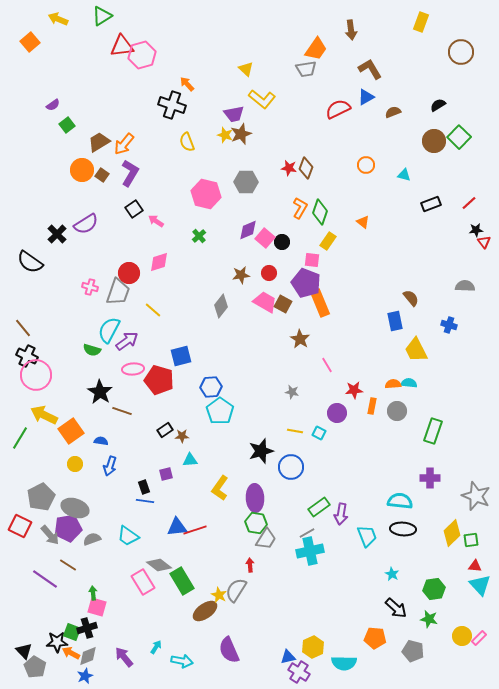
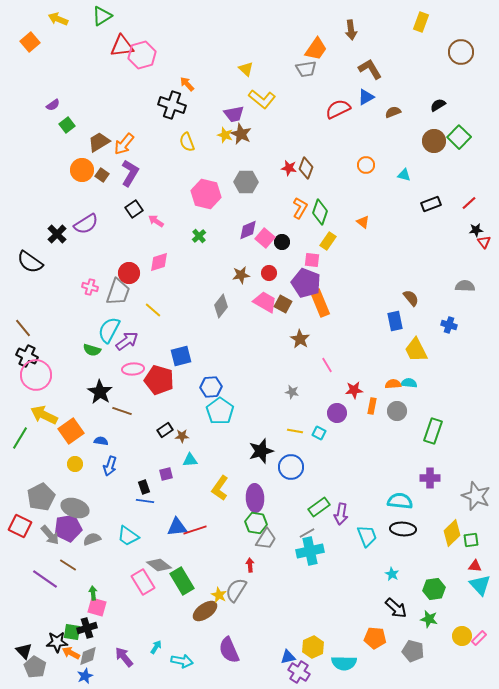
brown star at (241, 134): rotated 25 degrees counterclockwise
green square at (72, 632): rotated 12 degrees counterclockwise
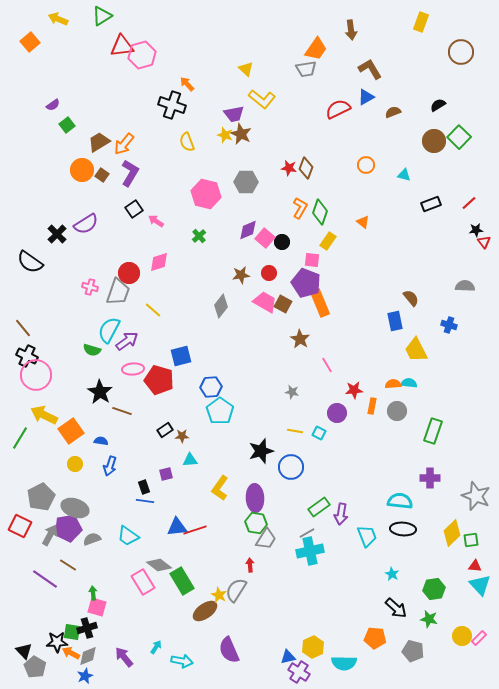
gray arrow at (50, 535): rotated 110 degrees counterclockwise
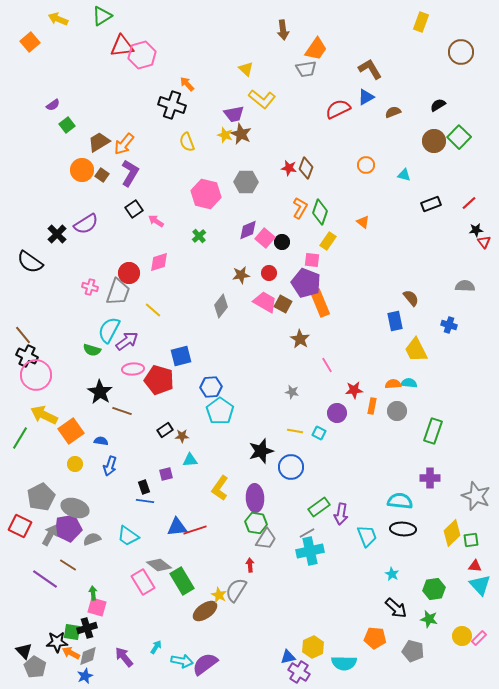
brown arrow at (351, 30): moved 68 px left
brown line at (23, 328): moved 7 px down
purple semicircle at (229, 650): moved 24 px left, 14 px down; rotated 76 degrees clockwise
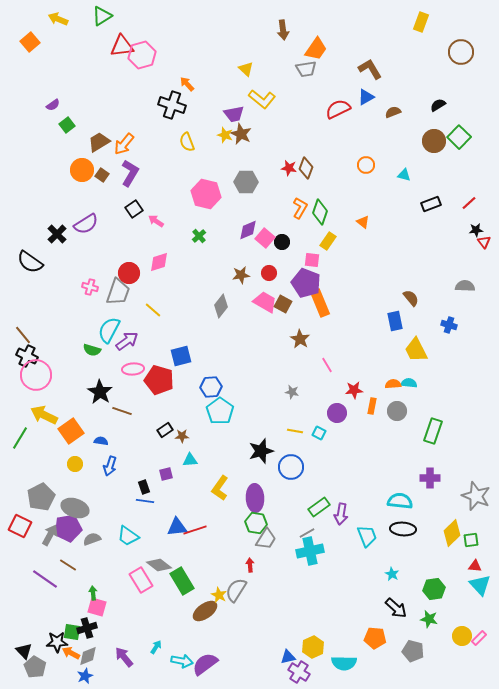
pink rectangle at (143, 582): moved 2 px left, 2 px up
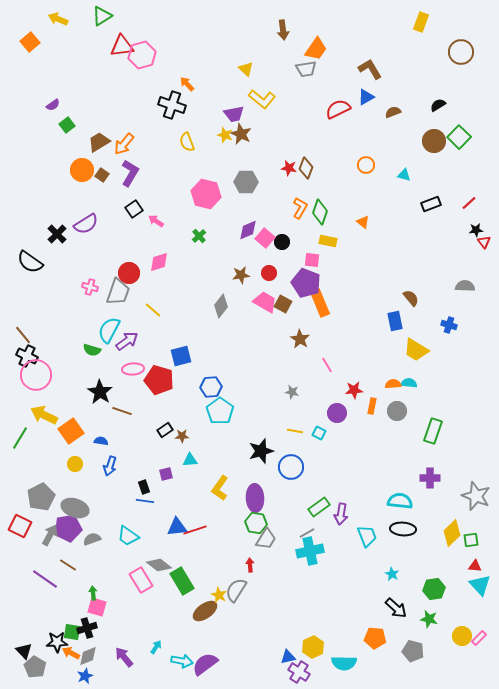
yellow rectangle at (328, 241): rotated 66 degrees clockwise
yellow trapezoid at (416, 350): rotated 32 degrees counterclockwise
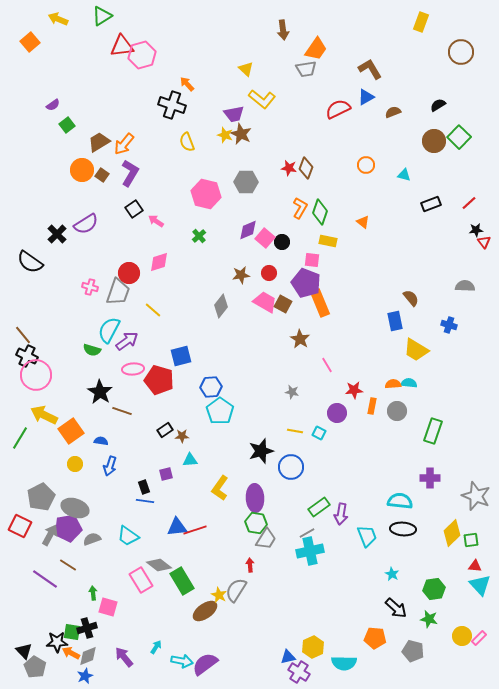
pink square at (97, 607): moved 11 px right
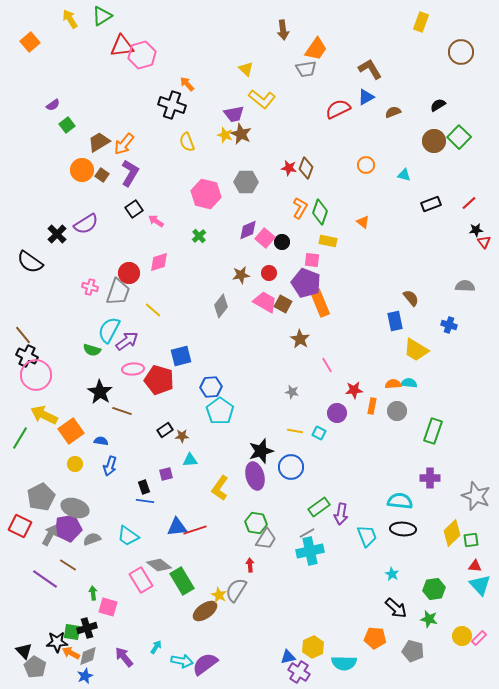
yellow arrow at (58, 19): moved 12 px right; rotated 36 degrees clockwise
purple ellipse at (255, 498): moved 22 px up; rotated 12 degrees counterclockwise
